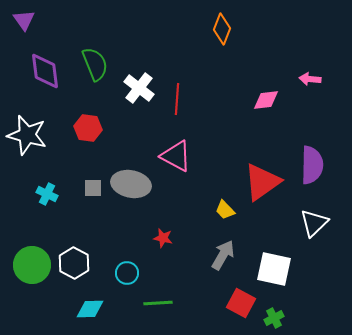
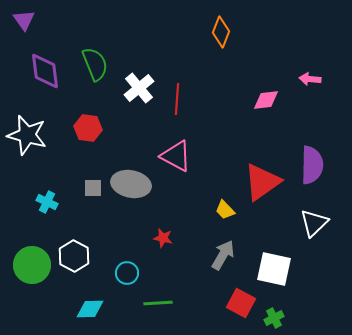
orange diamond: moved 1 px left, 3 px down
white cross: rotated 12 degrees clockwise
cyan cross: moved 8 px down
white hexagon: moved 7 px up
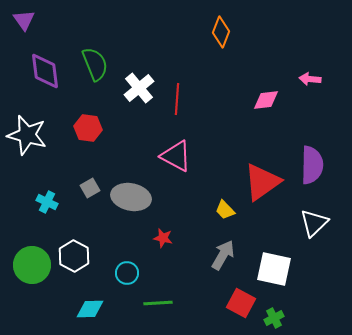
gray ellipse: moved 13 px down
gray square: moved 3 px left; rotated 30 degrees counterclockwise
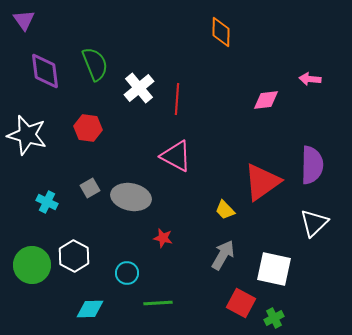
orange diamond: rotated 20 degrees counterclockwise
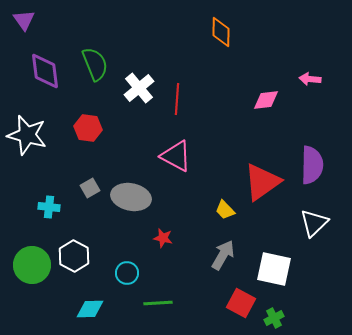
cyan cross: moved 2 px right, 5 px down; rotated 20 degrees counterclockwise
